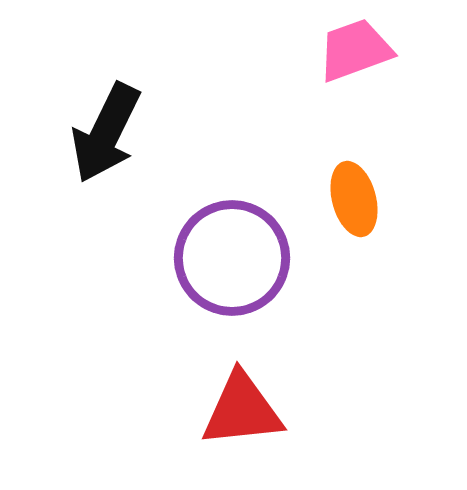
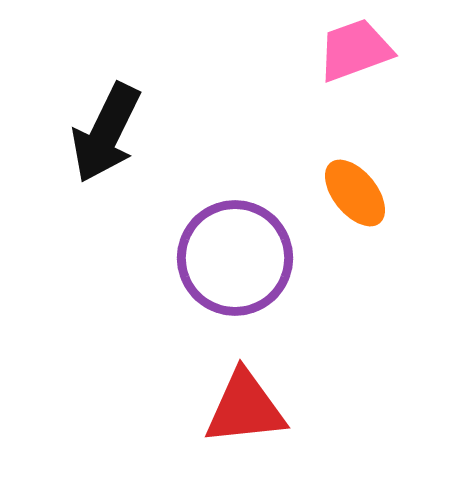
orange ellipse: moved 1 px right, 6 px up; rotated 24 degrees counterclockwise
purple circle: moved 3 px right
red triangle: moved 3 px right, 2 px up
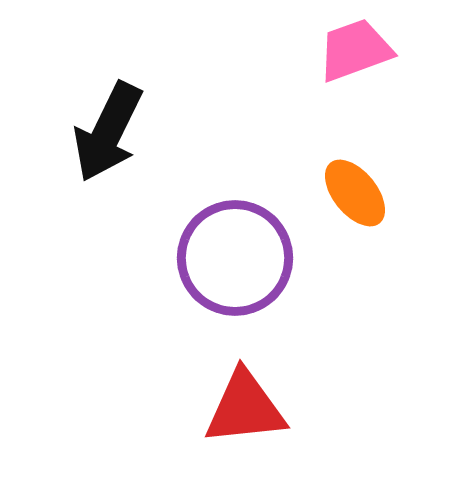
black arrow: moved 2 px right, 1 px up
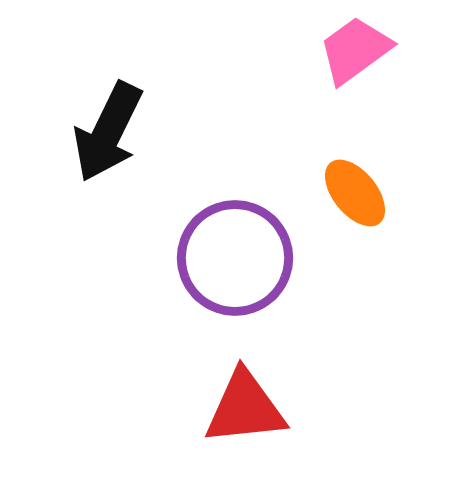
pink trapezoid: rotated 16 degrees counterclockwise
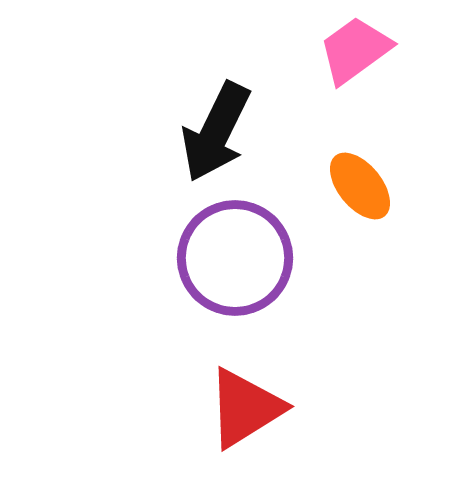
black arrow: moved 108 px right
orange ellipse: moved 5 px right, 7 px up
red triangle: rotated 26 degrees counterclockwise
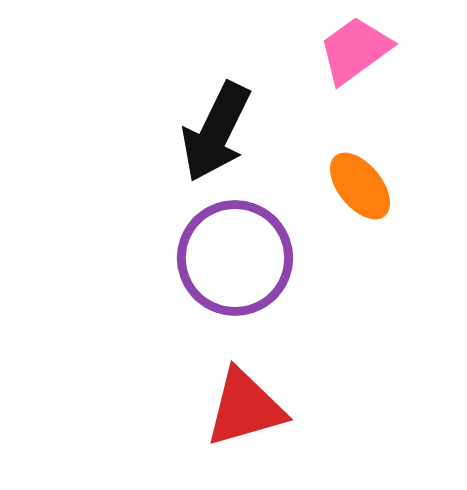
red triangle: rotated 16 degrees clockwise
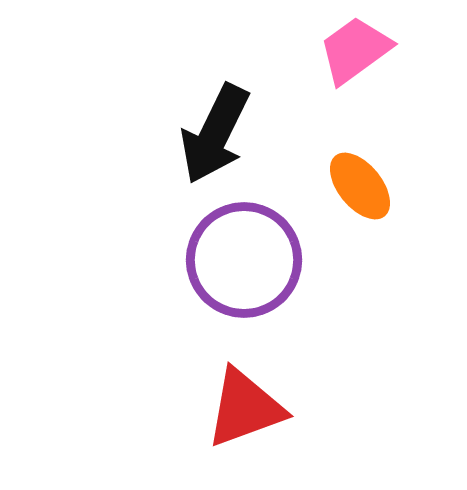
black arrow: moved 1 px left, 2 px down
purple circle: moved 9 px right, 2 px down
red triangle: rotated 4 degrees counterclockwise
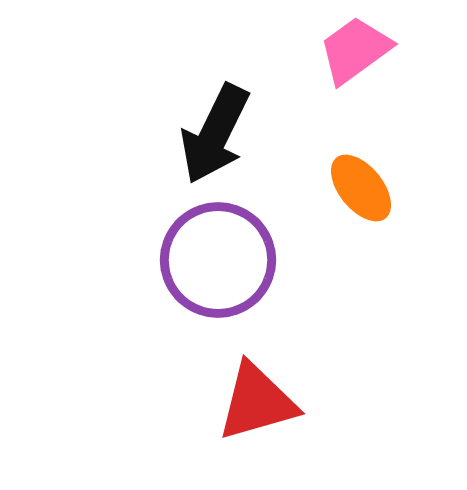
orange ellipse: moved 1 px right, 2 px down
purple circle: moved 26 px left
red triangle: moved 12 px right, 6 px up; rotated 4 degrees clockwise
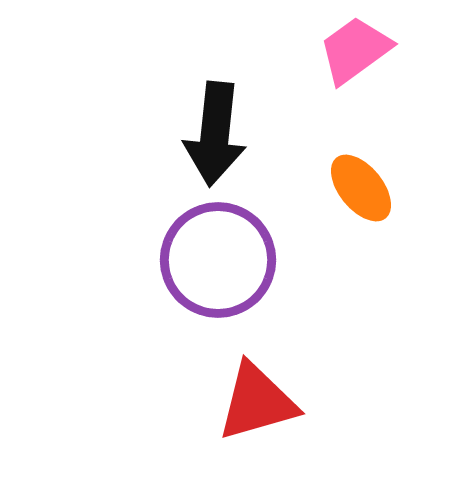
black arrow: rotated 20 degrees counterclockwise
